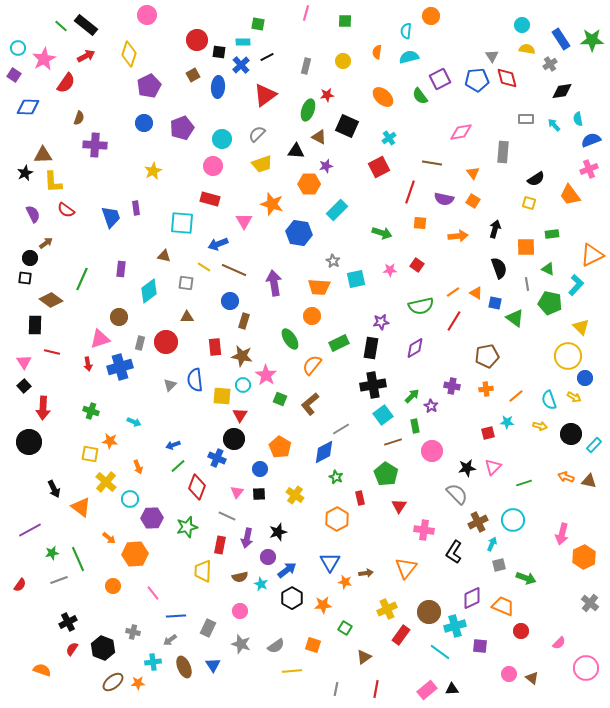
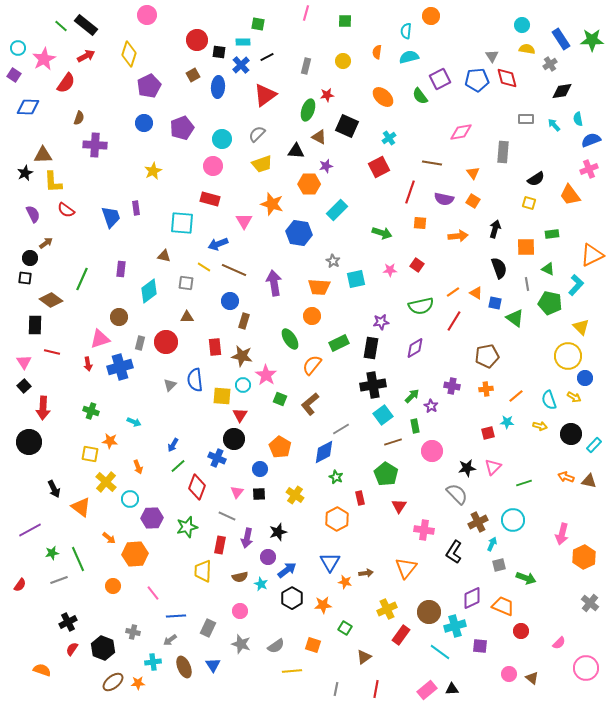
blue arrow at (173, 445): rotated 40 degrees counterclockwise
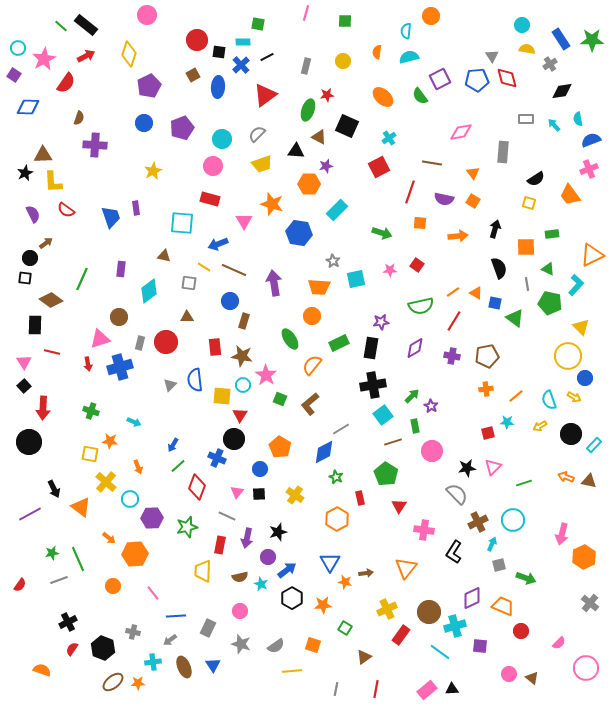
gray square at (186, 283): moved 3 px right
purple cross at (452, 386): moved 30 px up
yellow arrow at (540, 426): rotated 136 degrees clockwise
purple line at (30, 530): moved 16 px up
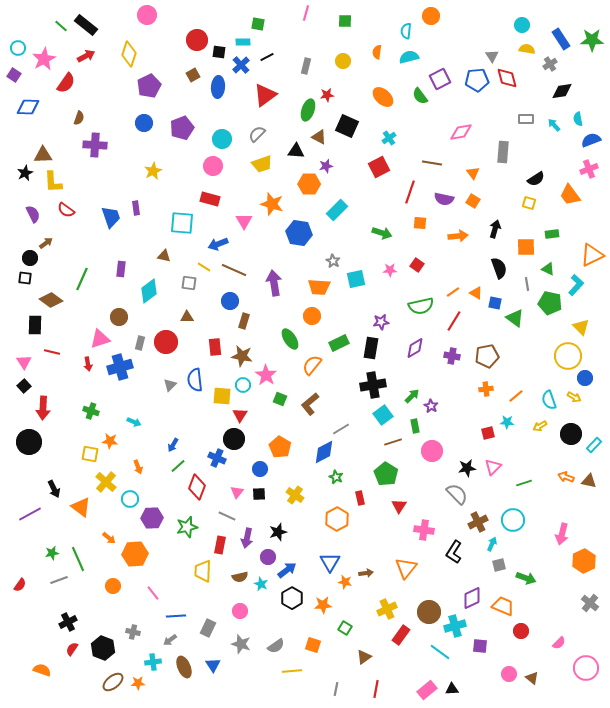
orange hexagon at (584, 557): moved 4 px down
